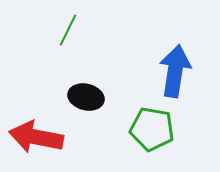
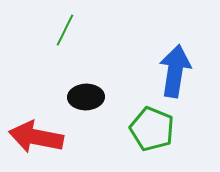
green line: moved 3 px left
black ellipse: rotated 16 degrees counterclockwise
green pentagon: rotated 12 degrees clockwise
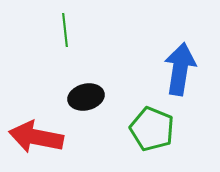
green line: rotated 32 degrees counterclockwise
blue arrow: moved 5 px right, 2 px up
black ellipse: rotated 12 degrees counterclockwise
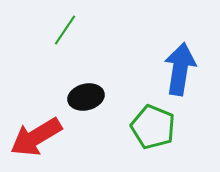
green line: rotated 40 degrees clockwise
green pentagon: moved 1 px right, 2 px up
red arrow: rotated 42 degrees counterclockwise
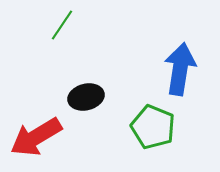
green line: moved 3 px left, 5 px up
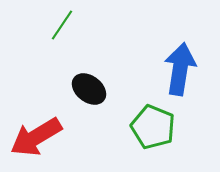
black ellipse: moved 3 px right, 8 px up; rotated 52 degrees clockwise
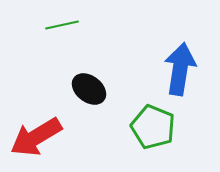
green line: rotated 44 degrees clockwise
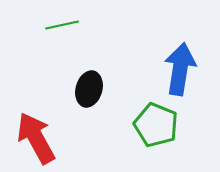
black ellipse: rotated 68 degrees clockwise
green pentagon: moved 3 px right, 2 px up
red arrow: moved 1 px down; rotated 92 degrees clockwise
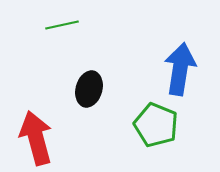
red arrow: rotated 14 degrees clockwise
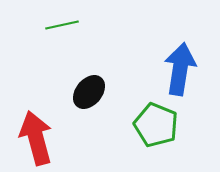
black ellipse: moved 3 px down; rotated 24 degrees clockwise
